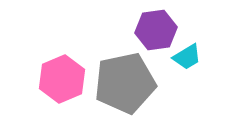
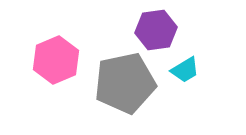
cyan trapezoid: moved 2 px left, 13 px down
pink hexagon: moved 6 px left, 19 px up
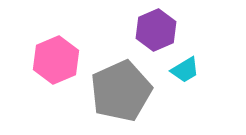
purple hexagon: rotated 15 degrees counterclockwise
gray pentagon: moved 4 px left, 8 px down; rotated 12 degrees counterclockwise
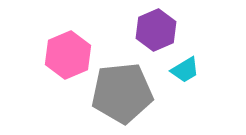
pink hexagon: moved 12 px right, 5 px up
gray pentagon: moved 1 px right, 2 px down; rotated 18 degrees clockwise
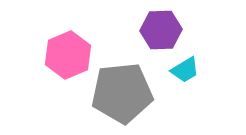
purple hexagon: moved 5 px right; rotated 21 degrees clockwise
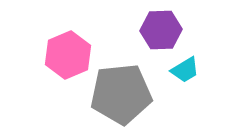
gray pentagon: moved 1 px left, 1 px down
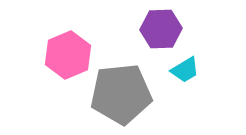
purple hexagon: moved 1 px up
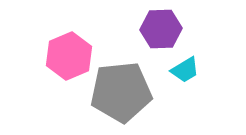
pink hexagon: moved 1 px right, 1 px down
gray pentagon: moved 2 px up
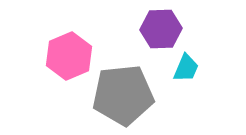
cyan trapezoid: moved 1 px right, 2 px up; rotated 36 degrees counterclockwise
gray pentagon: moved 2 px right, 3 px down
